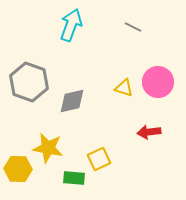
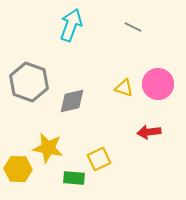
pink circle: moved 2 px down
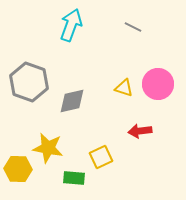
red arrow: moved 9 px left, 1 px up
yellow square: moved 2 px right, 2 px up
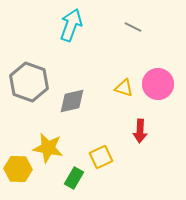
red arrow: rotated 80 degrees counterclockwise
green rectangle: rotated 65 degrees counterclockwise
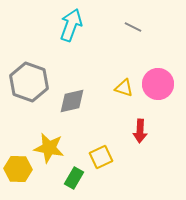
yellow star: moved 1 px right
